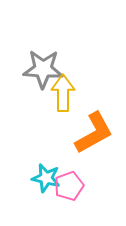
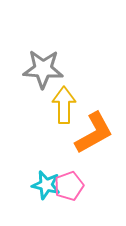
yellow arrow: moved 1 px right, 12 px down
cyan star: moved 7 px down
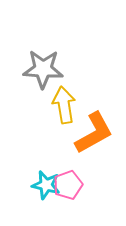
yellow arrow: rotated 9 degrees counterclockwise
pink pentagon: moved 1 px left, 1 px up
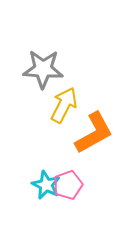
yellow arrow: rotated 36 degrees clockwise
cyan star: rotated 12 degrees clockwise
